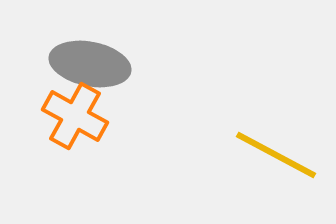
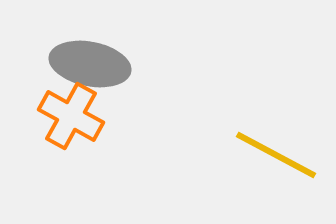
orange cross: moved 4 px left
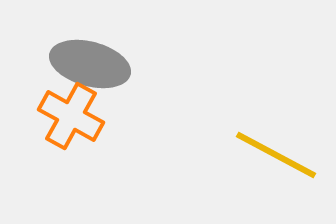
gray ellipse: rotated 4 degrees clockwise
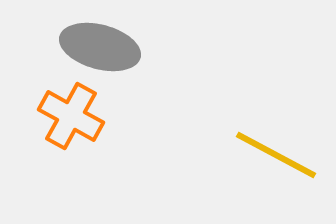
gray ellipse: moved 10 px right, 17 px up
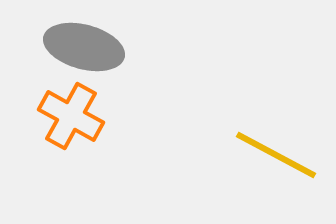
gray ellipse: moved 16 px left
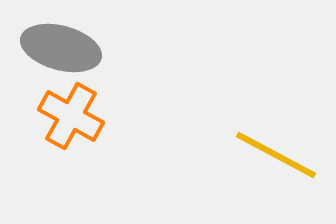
gray ellipse: moved 23 px left, 1 px down
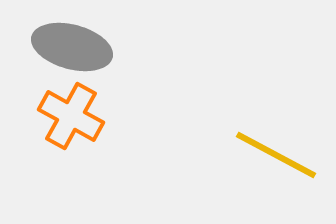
gray ellipse: moved 11 px right, 1 px up
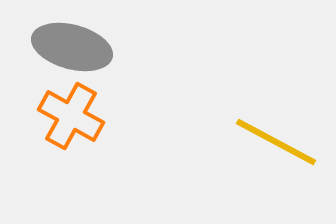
yellow line: moved 13 px up
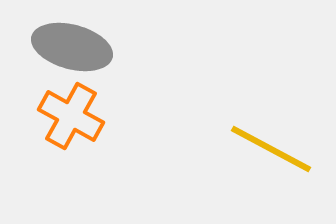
yellow line: moved 5 px left, 7 px down
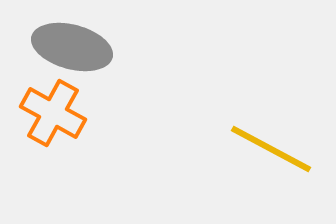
orange cross: moved 18 px left, 3 px up
